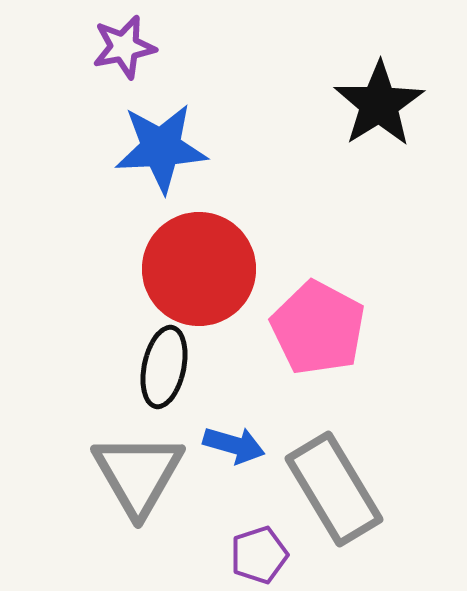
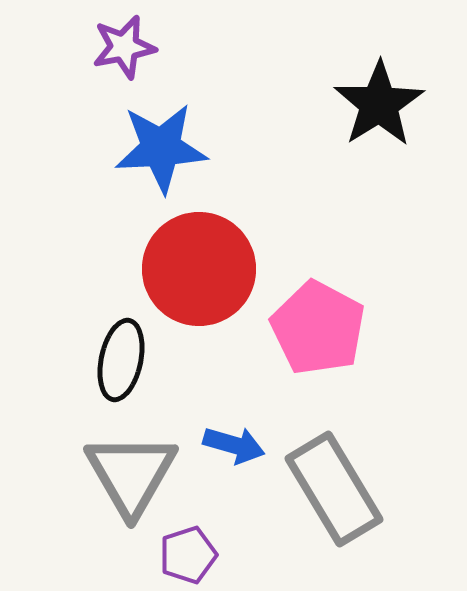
black ellipse: moved 43 px left, 7 px up
gray triangle: moved 7 px left
purple pentagon: moved 71 px left
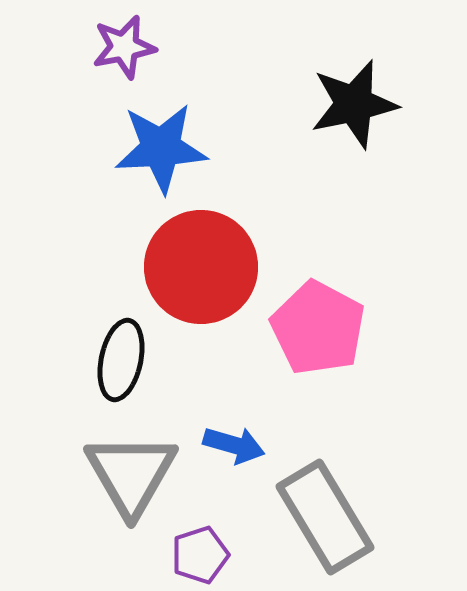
black star: moved 25 px left; rotated 20 degrees clockwise
red circle: moved 2 px right, 2 px up
gray rectangle: moved 9 px left, 28 px down
purple pentagon: moved 12 px right
